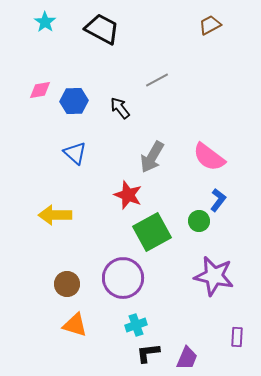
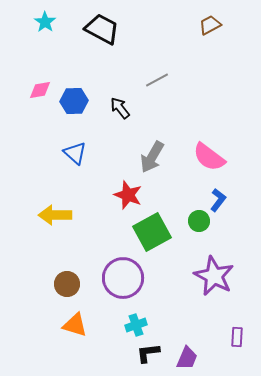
purple star: rotated 15 degrees clockwise
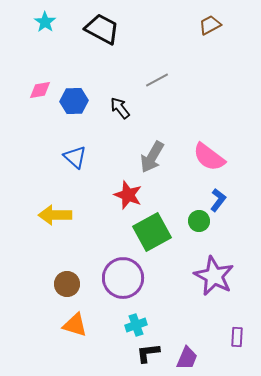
blue triangle: moved 4 px down
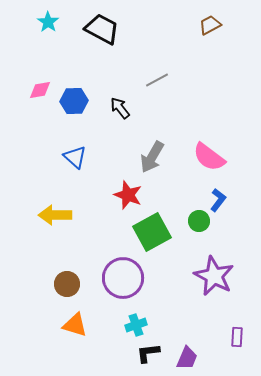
cyan star: moved 3 px right
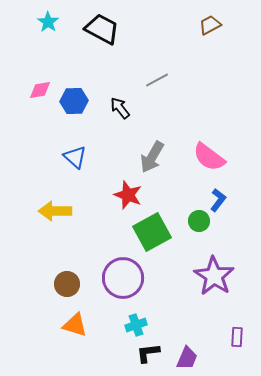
yellow arrow: moved 4 px up
purple star: rotated 6 degrees clockwise
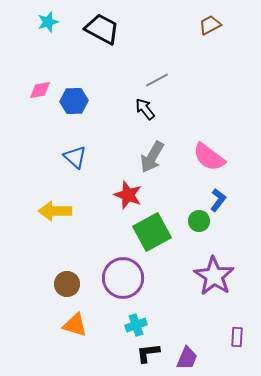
cyan star: rotated 20 degrees clockwise
black arrow: moved 25 px right, 1 px down
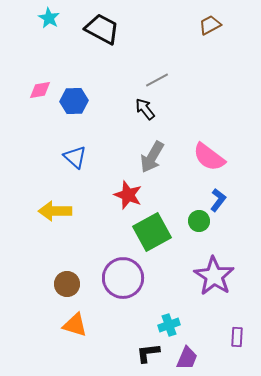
cyan star: moved 1 px right, 4 px up; rotated 25 degrees counterclockwise
cyan cross: moved 33 px right
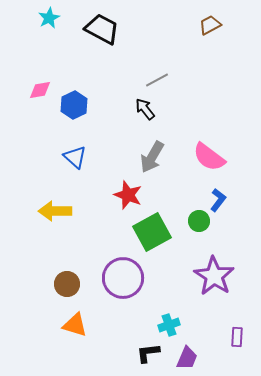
cyan star: rotated 15 degrees clockwise
blue hexagon: moved 4 px down; rotated 24 degrees counterclockwise
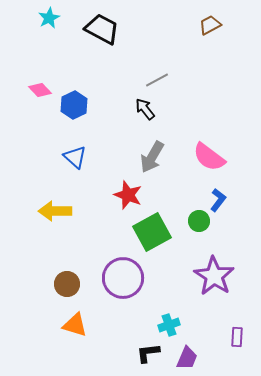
pink diamond: rotated 55 degrees clockwise
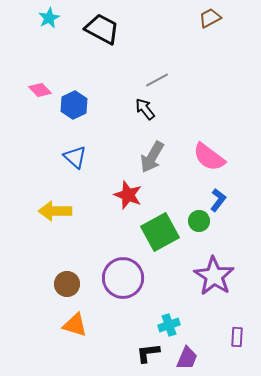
brown trapezoid: moved 7 px up
green square: moved 8 px right
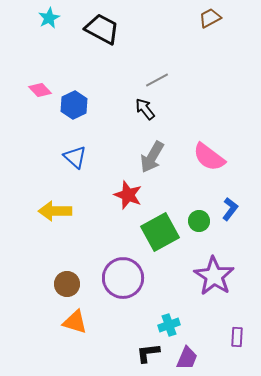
blue L-shape: moved 12 px right, 9 px down
orange triangle: moved 3 px up
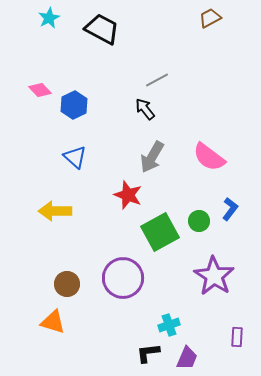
orange triangle: moved 22 px left
